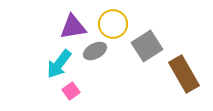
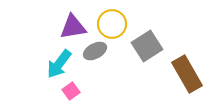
yellow circle: moved 1 px left
brown rectangle: moved 3 px right
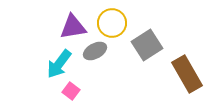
yellow circle: moved 1 px up
gray square: moved 1 px up
pink square: rotated 18 degrees counterclockwise
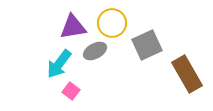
gray square: rotated 8 degrees clockwise
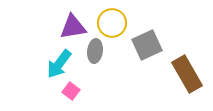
gray ellipse: rotated 55 degrees counterclockwise
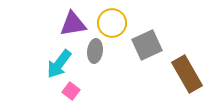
purple triangle: moved 3 px up
